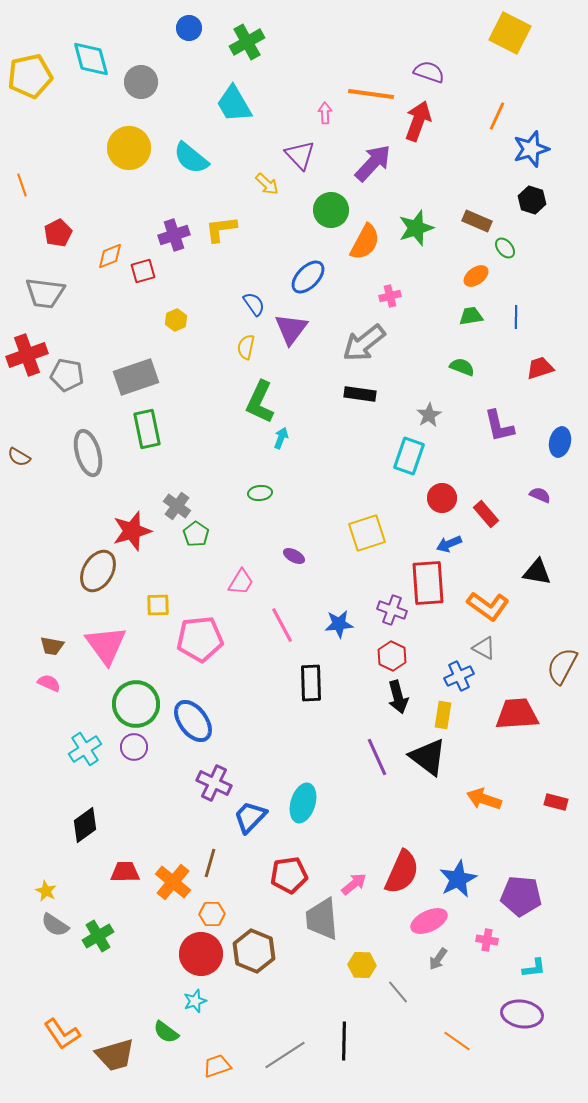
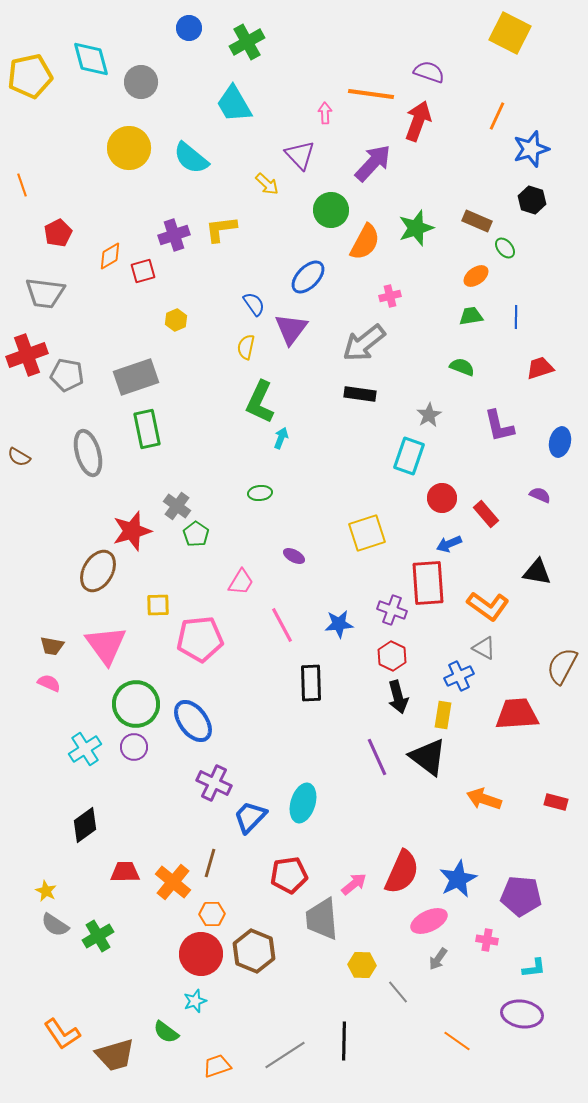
orange diamond at (110, 256): rotated 8 degrees counterclockwise
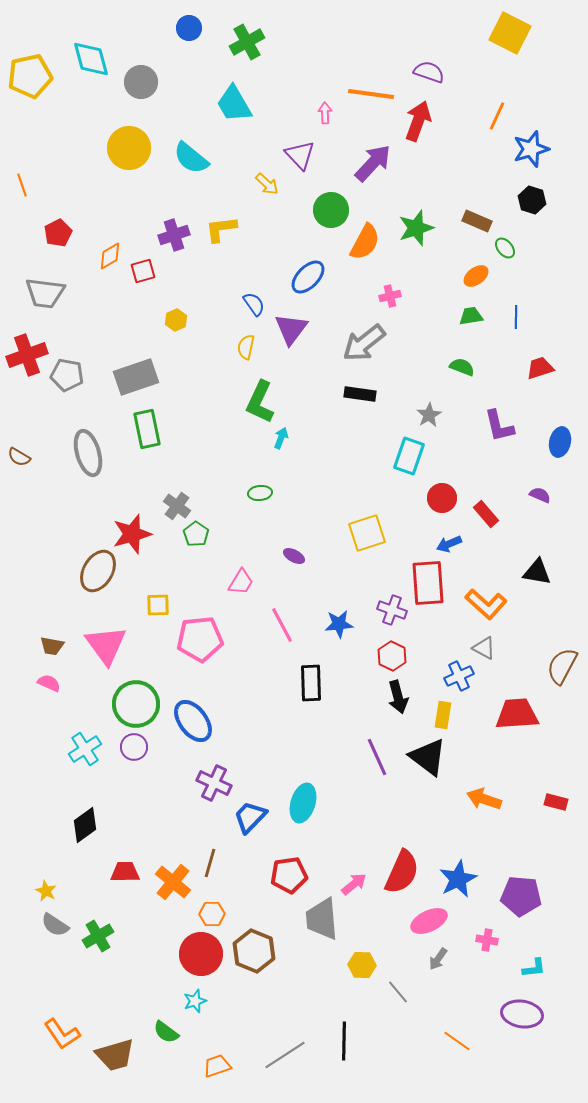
red star at (132, 531): moved 3 px down
orange L-shape at (488, 606): moved 2 px left, 2 px up; rotated 6 degrees clockwise
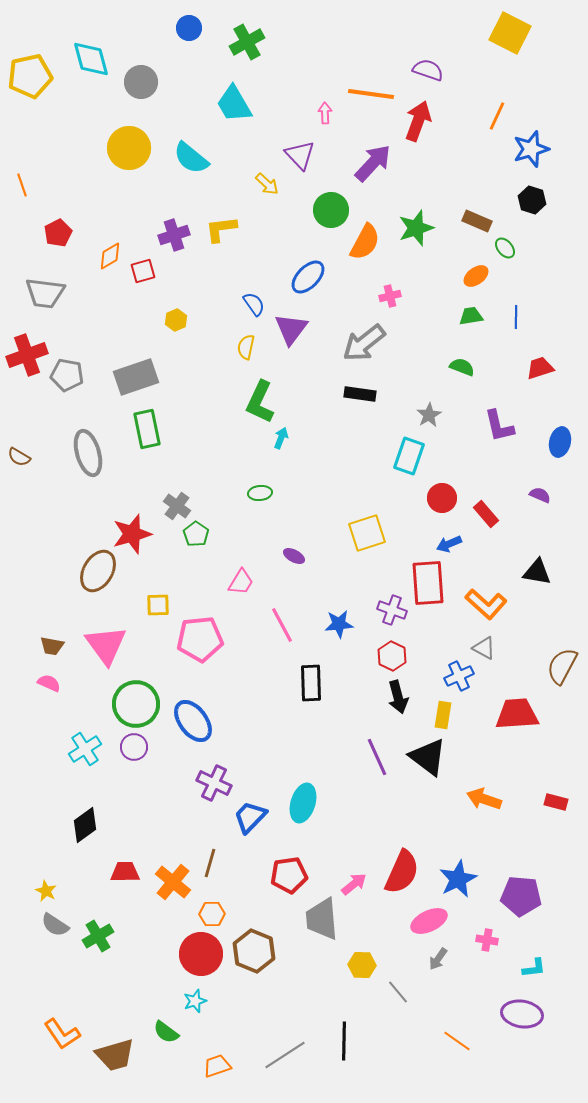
purple semicircle at (429, 72): moved 1 px left, 2 px up
